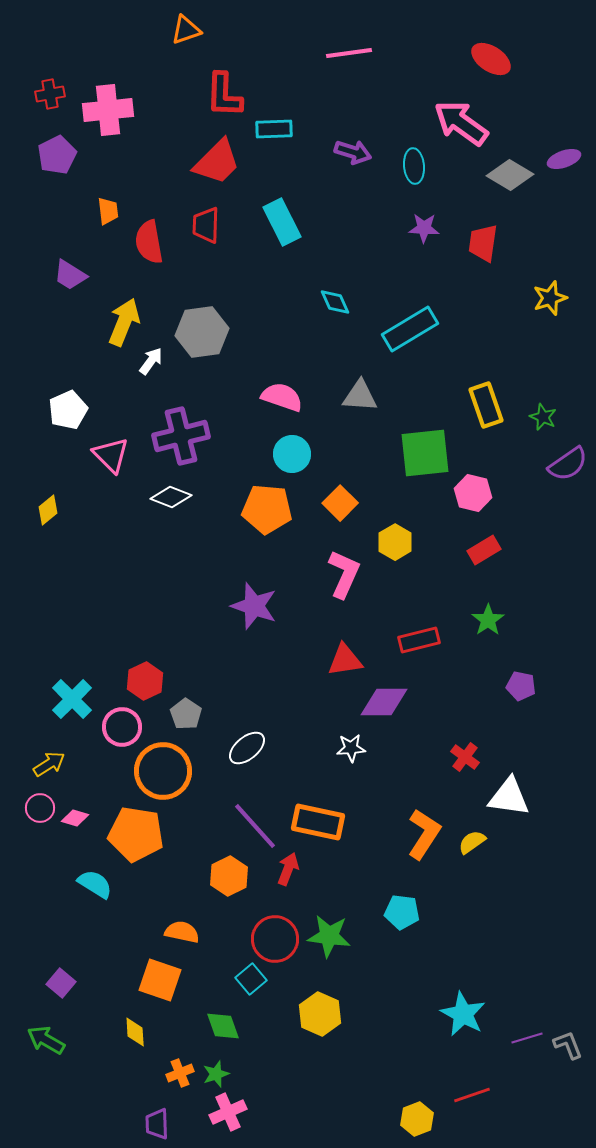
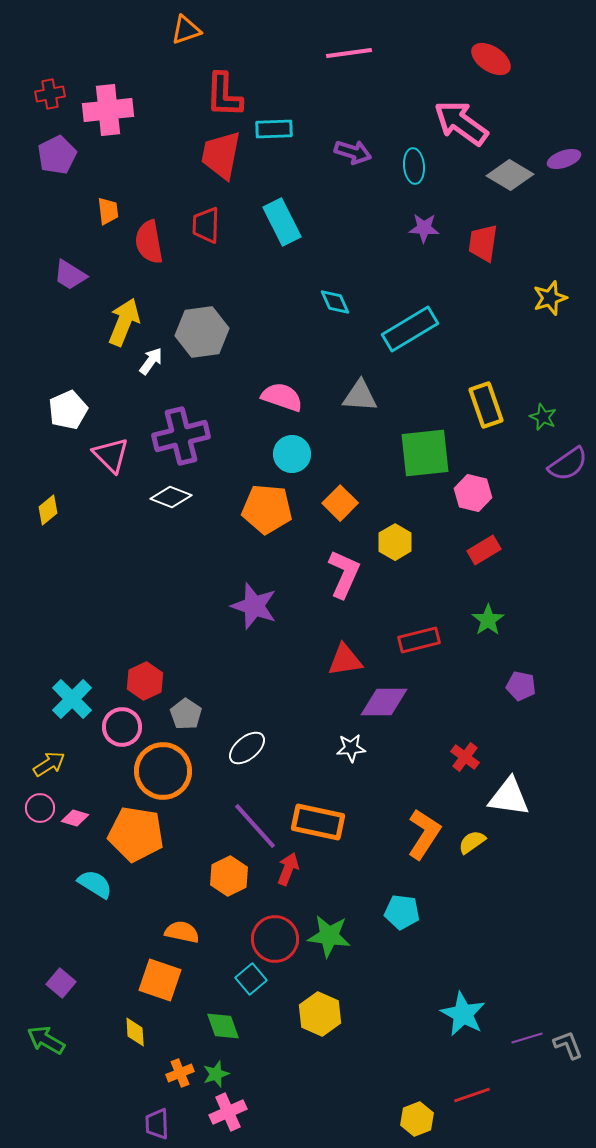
red trapezoid at (217, 162): moved 4 px right, 7 px up; rotated 146 degrees clockwise
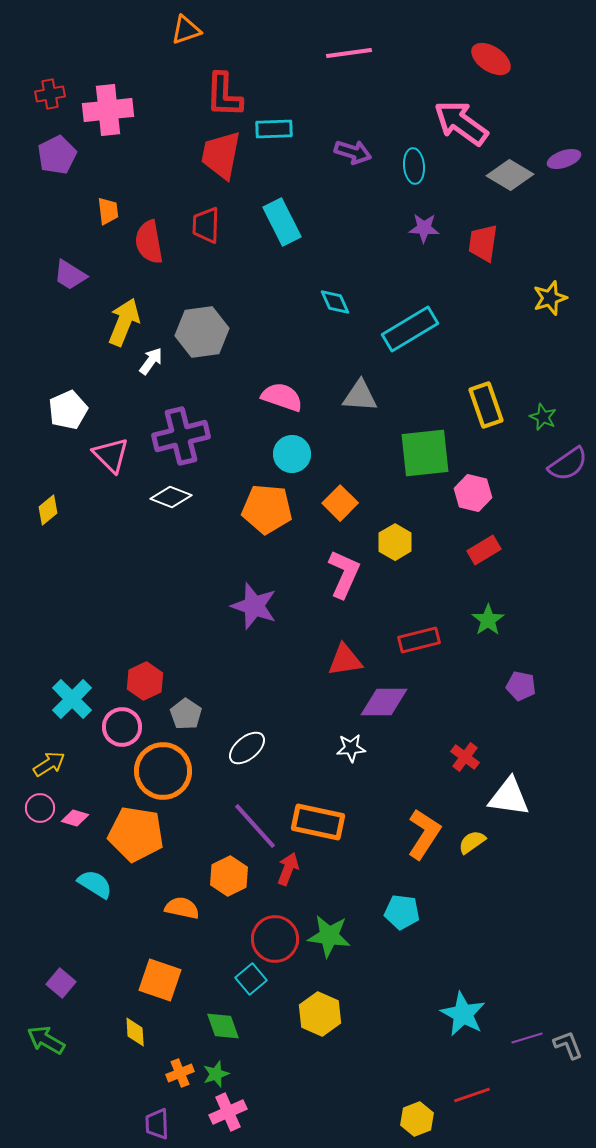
orange semicircle at (182, 932): moved 24 px up
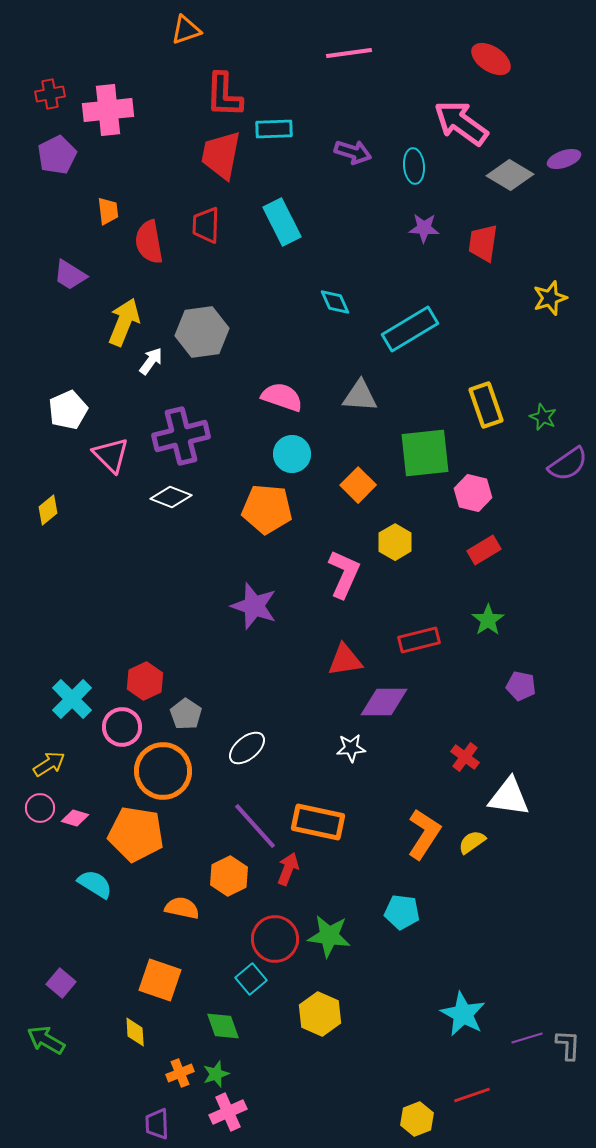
orange square at (340, 503): moved 18 px right, 18 px up
gray L-shape at (568, 1045): rotated 24 degrees clockwise
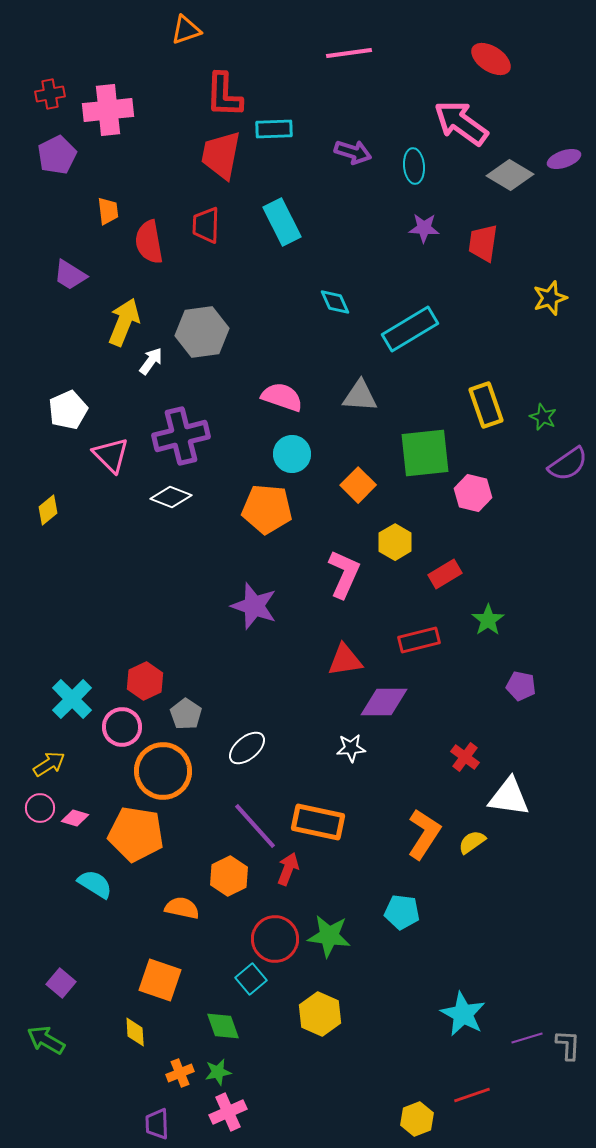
red rectangle at (484, 550): moved 39 px left, 24 px down
green star at (216, 1074): moved 2 px right, 2 px up; rotated 8 degrees clockwise
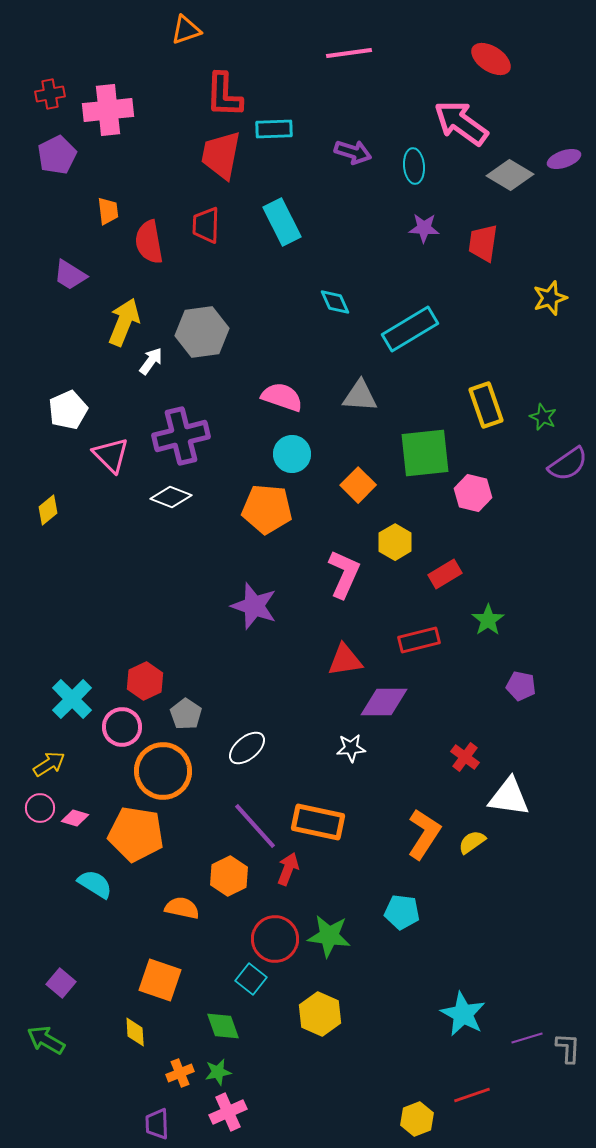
cyan square at (251, 979): rotated 12 degrees counterclockwise
gray L-shape at (568, 1045): moved 3 px down
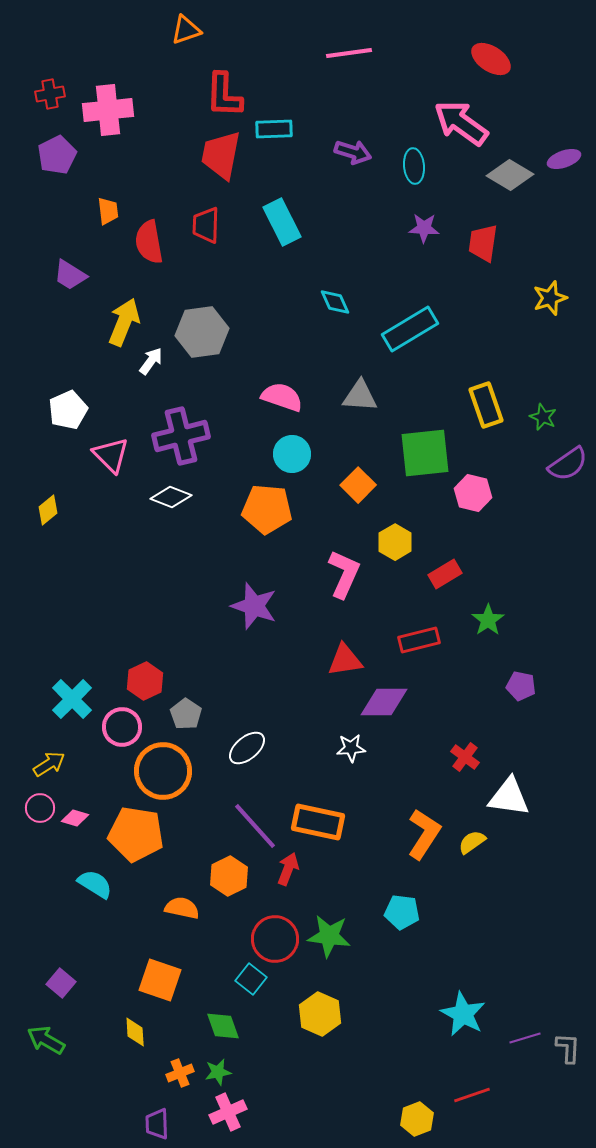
purple line at (527, 1038): moved 2 px left
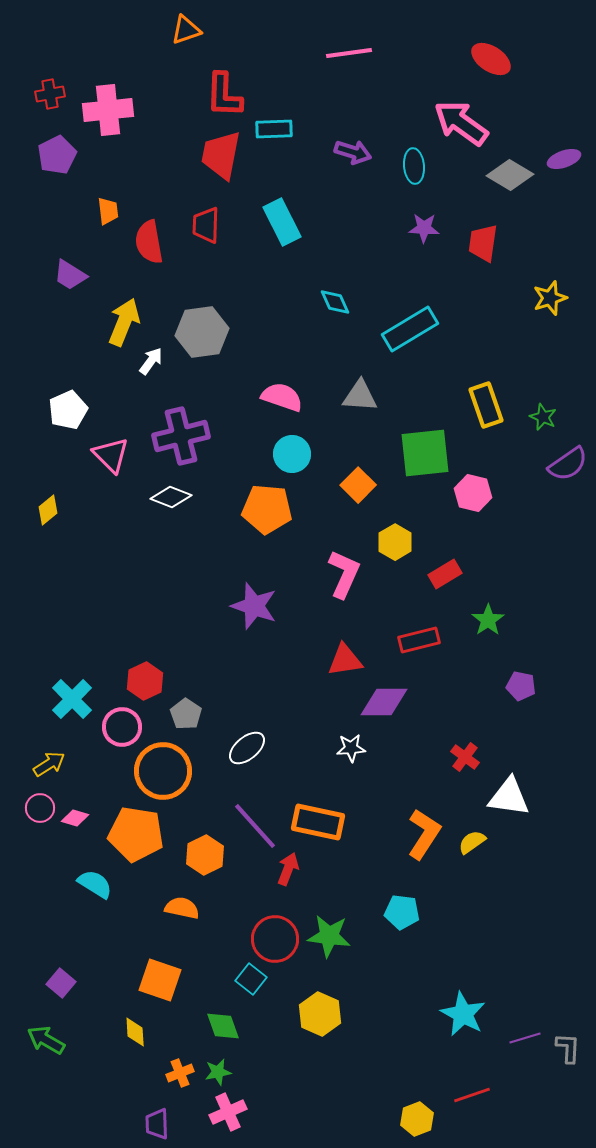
orange hexagon at (229, 876): moved 24 px left, 21 px up
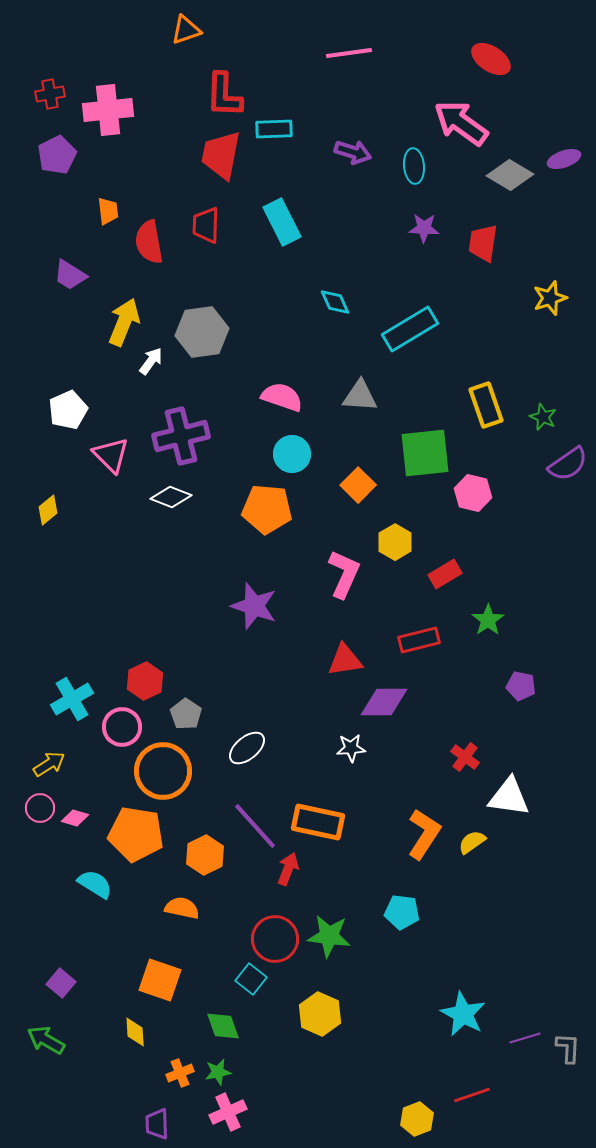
cyan cross at (72, 699): rotated 15 degrees clockwise
